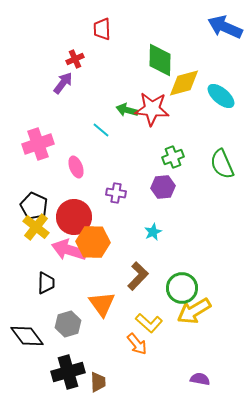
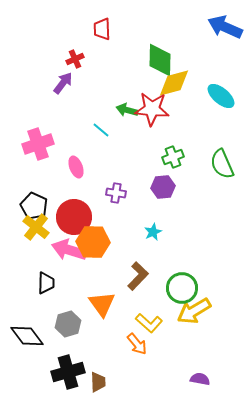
yellow diamond: moved 10 px left
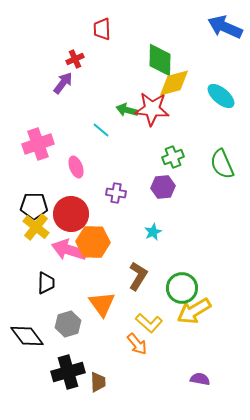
black pentagon: rotated 24 degrees counterclockwise
red circle: moved 3 px left, 3 px up
brown L-shape: rotated 12 degrees counterclockwise
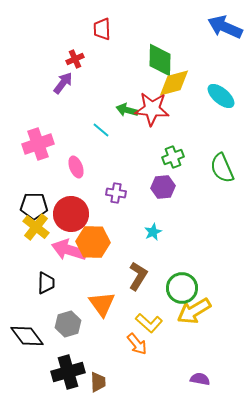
green semicircle: moved 4 px down
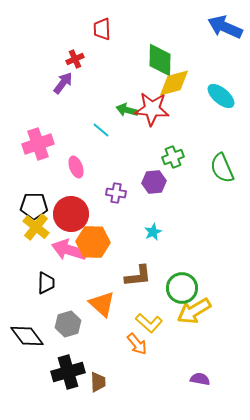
purple hexagon: moved 9 px left, 5 px up
brown L-shape: rotated 52 degrees clockwise
orange triangle: rotated 12 degrees counterclockwise
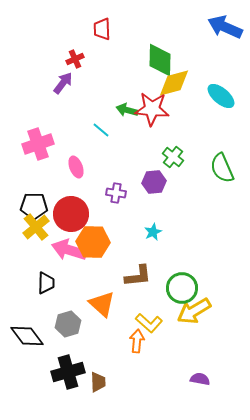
green cross: rotated 30 degrees counterclockwise
yellow cross: rotated 12 degrees clockwise
orange arrow: moved 3 px up; rotated 135 degrees counterclockwise
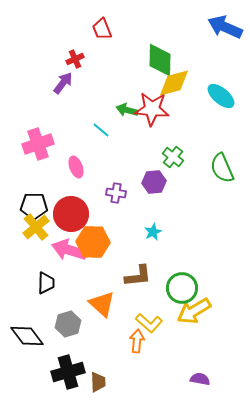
red trapezoid: rotated 20 degrees counterclockwise
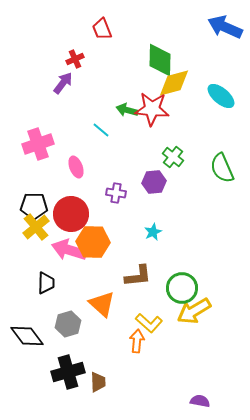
purple semicircle: moved 22 px down
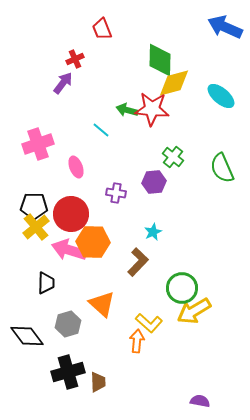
brown L-shape: moved 14 px up; rotated 40 degrees counterclockwise
